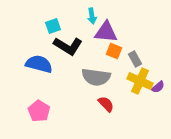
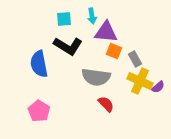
cyan square: moved 11 px right, 7 px up; rotated 14 degrees clockwise
blue semicircle: rotated 116 degrees counterclockwise
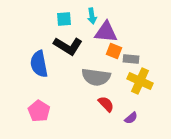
gray rectangle: moved 4 px left; rotated 56 degrees counterclockwise
purple semicircle: moved 27 px left, 31 px down
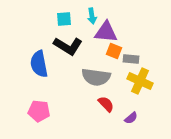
pink pentagon: rotated 25 degrees counterclockwise
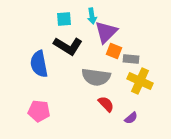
purple triangle: rotated 50 degrees counterclockwise
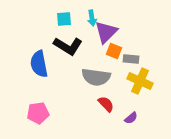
cyan arrow: moved 2 px down
pink pentagon: moved 1 px left, 2 px down; rotated 15 degrees counterclockwise
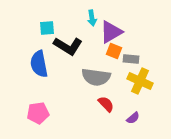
cyan square: moved 17 px left, 9 px down
purple triangle: moved 5 px right; rotated 15 degrees clockwise
purple semicircle: moved 2 px right
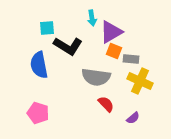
blue semicircle: moved 1 px down
pink pentagon: rotated 25 degrees clockwise
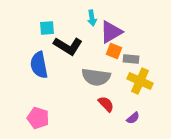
pink pentagon: moved 5 px down
